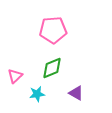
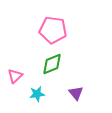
pink pentagon: rotated 12 degrees clockwise
green diamond: moved 4 px up
purple triangle: rotated 21 degrees clockwise
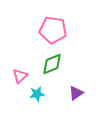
pink triangle: moved 5 px right
purple triangle: rotated 35 degrees clockwise
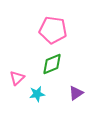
pink triangle: moved 3 px left, 2 px down
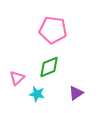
green diamond: moved 3 px left, 3 px down
cyan star: rotated 21 degrees clockwise
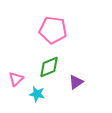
pink triangle: moved 1 px left, 1 px down
purple triangle: moved 11 px up
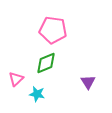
green diamond: moved 3 px left, 4 px up
purple triangle: moved 12 px right; rotated 28 degrees counterclockwise
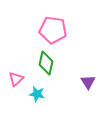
green diamond: rotated 55 degrees counterclockwise
